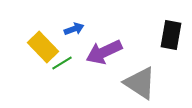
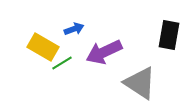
black rectangle: moved 2 px left
yellow rectangle: rotated 16 degrees counterclockwise
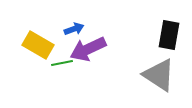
yellow rectangle: moved 5 px left, 2 px up
purple arrow: moved 16 px left, 3 px up
green line: rotated 20 degrees clockwise
gray triangle: moved 19 px right, 8 px up
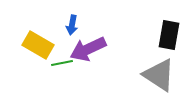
blue arrow: moved 2 px left, 4 px up; rotated 120 degrees clockwise
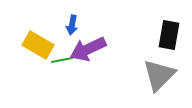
green line: moved 3 px up
gray triangle: rotated 42 degrees clockwise
